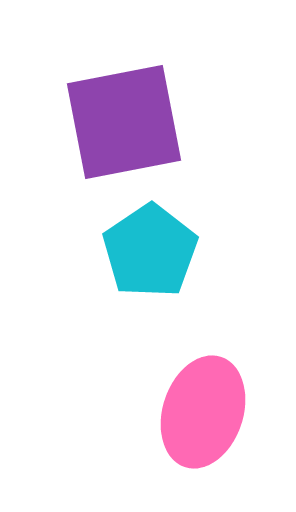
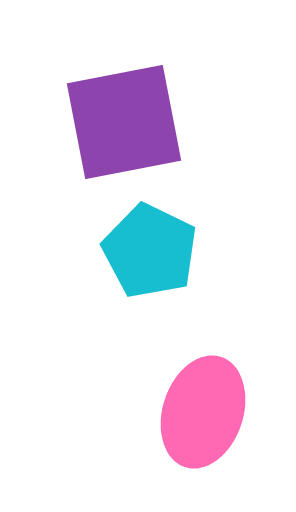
cyan pentagon: rotated 12 degrees counterclockwise
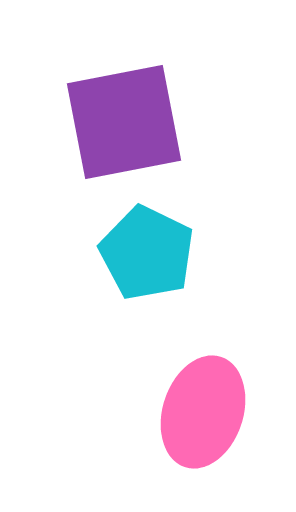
cyan pentagon: moved 3 px left, 2 px down
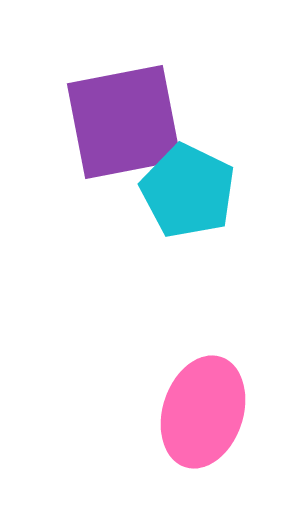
cyan pentagon: moved 41 px right, 62 px up
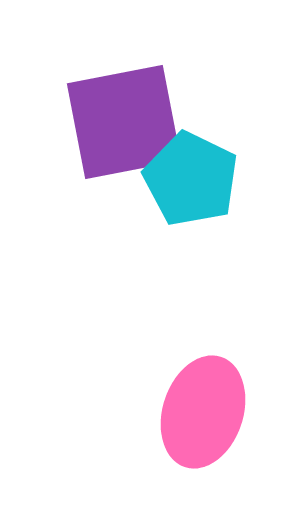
cyan pentagon: moved 3 px right, 12 px up
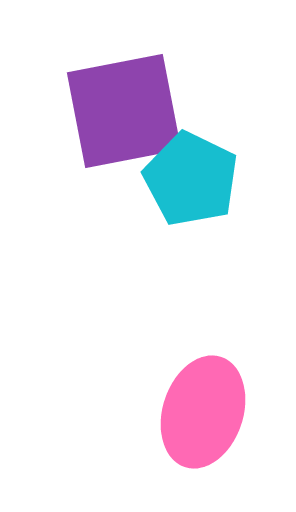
purple square: moved 11 px up
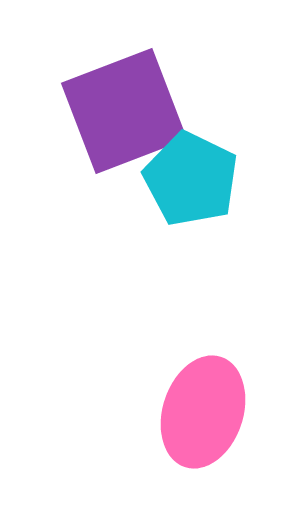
purple square: rotated 10 degrees counterclockwise
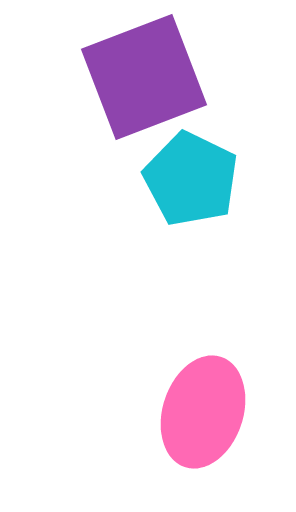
purple square: moved 20 px right, 34 px up
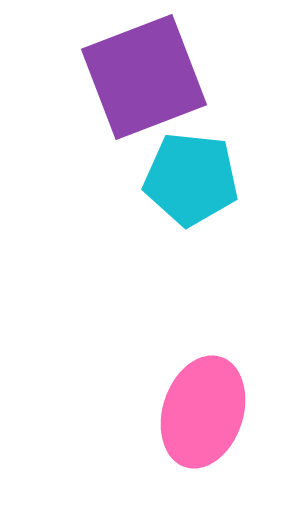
cyan pentagon: rotated 20 degrees counterclockwise
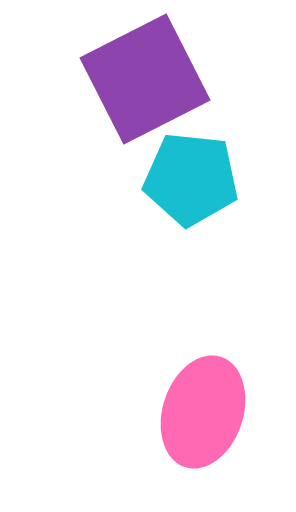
purple square: moved 1 px right, 2 px down; rotated 6 degrees counterclockwise
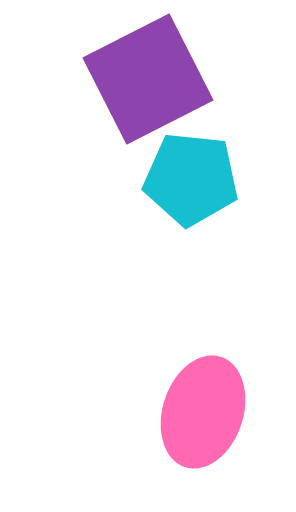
purple square: moved 3 px right
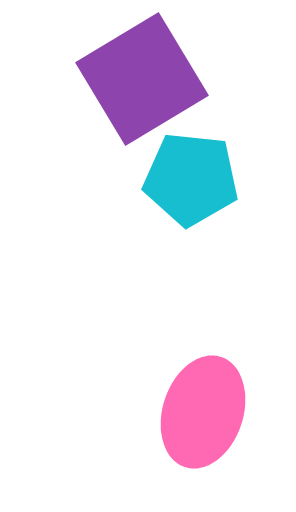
purple square: moved 6 px left; rotated 4 degrees counterclockwise
